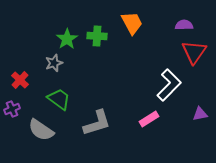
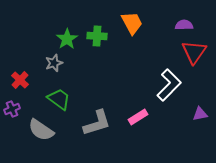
pink rectangle: moved 11 px left, 2 px up
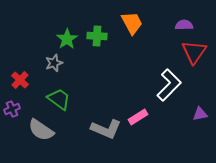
gray L-shape: moved 9 px right, 6 px down; rotated 40 degrees clockwise
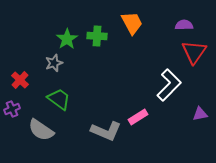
gray L-shape: moved 2 px down
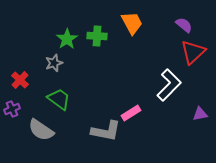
purple semicircle: rotated 42 degrees clockwise
red triangle: moved 1 px left; rotated 12 degrees clockwise
pink rectangle: moved 7 px left, 4 px up
gray L-shape: rotated 12 degrees counterclockwise
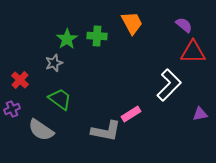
red triangle: rotated 44 degrees clockwise
green trapezoid: moved 1 px right
pink rectangle: moved 1 px down
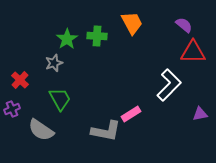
green trapezoid: rotated 25 degrees clockwise
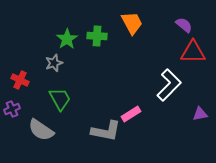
red cross: rotated 18 degrees counterclockwise
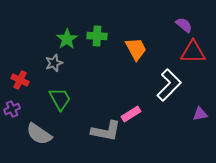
orange trapezoid: moved 4 px right, 26 px down
gray semicircle: moved 2 px left, 4 px down
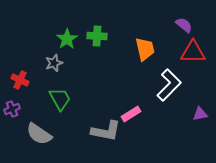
orange trapezoid: moved 9 px right; rotated 15 degrees clockwise
